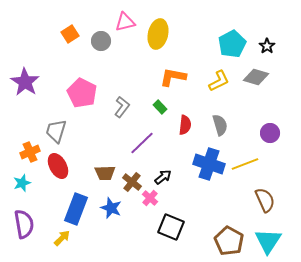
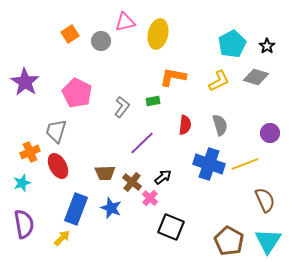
pink pentagon: moved 5 px left
green rectangle: moved 7 px left, 6 px up; rotated 56 degrees counterclockwise
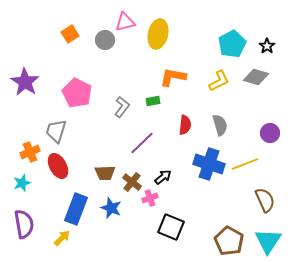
gray circle: moved 4 px right, 1 px up
pink cross: rotated 28 degrees clockwise
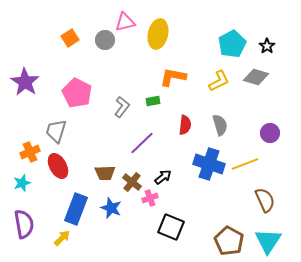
orange square: moved 4 px down
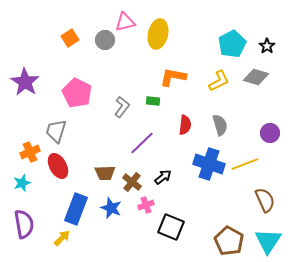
green rectangle: rotated 16 degrees clockwise
pink cross: moved 4 px left, 7 px down
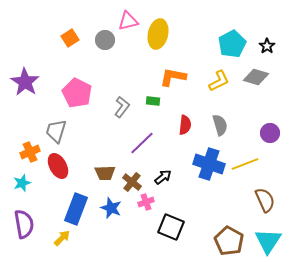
pink triangle: moved 3 px right, 1 px up
pink cross: moved 3 px up
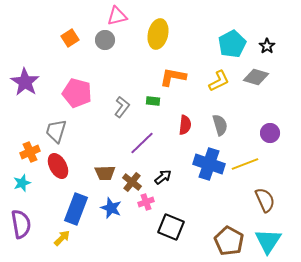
pink triangle: moved 11 px left, 5 px up
pink pentagon: rotated 12 degrees counterclockwise
purple semicircle: moved 3 px left
